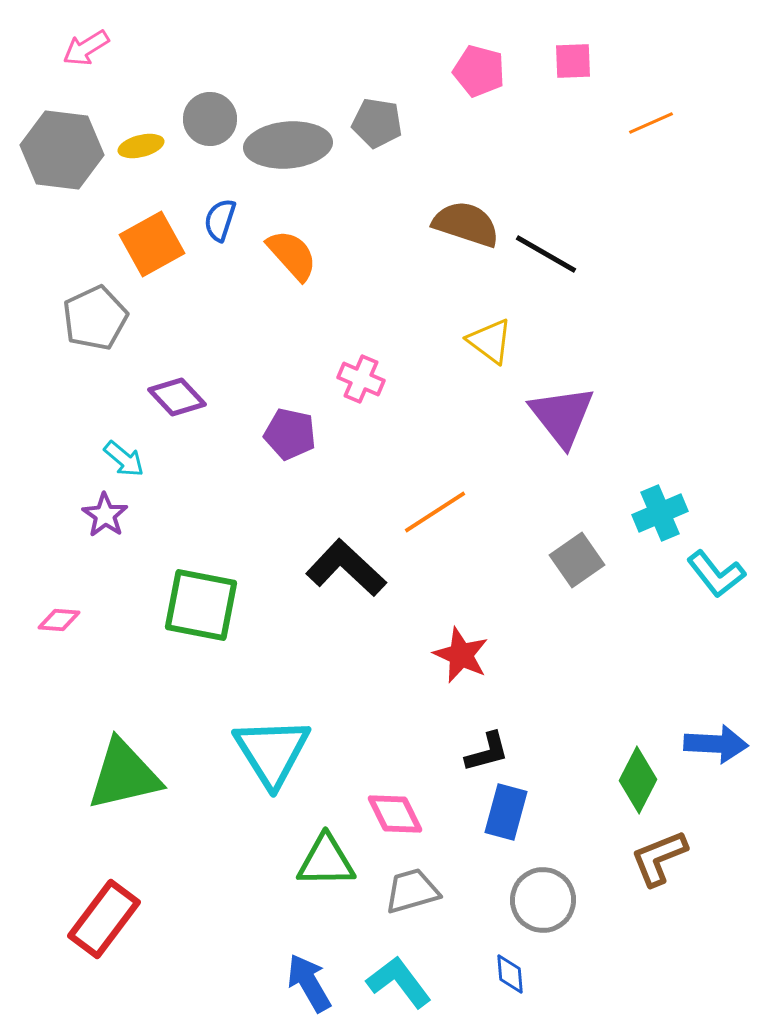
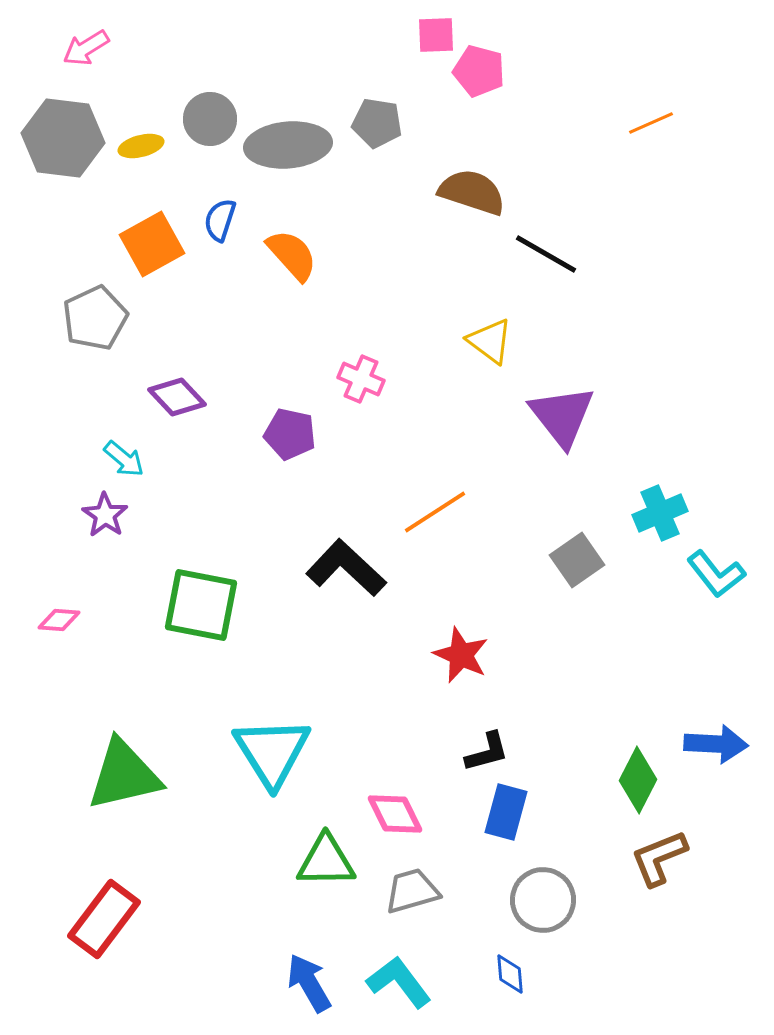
pink square at (573, 61): moved 137 px left, 26 px up
gray hexagon at (62, 150): moved 1 px right, 12 px up
brown semicircle at (466, 224): moved 6 px right, 32 px up
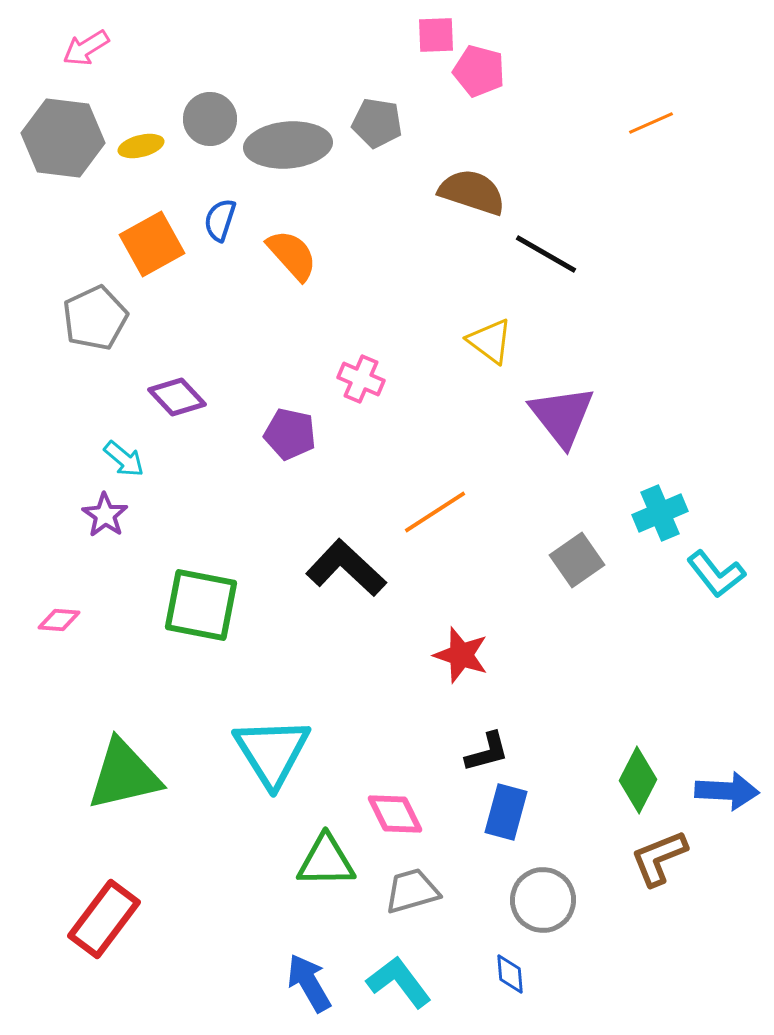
red star at (461, 655): rotated 6 degrees counterclockwise
blue arrow at (716, 744): moved 11 px right, 47 px down
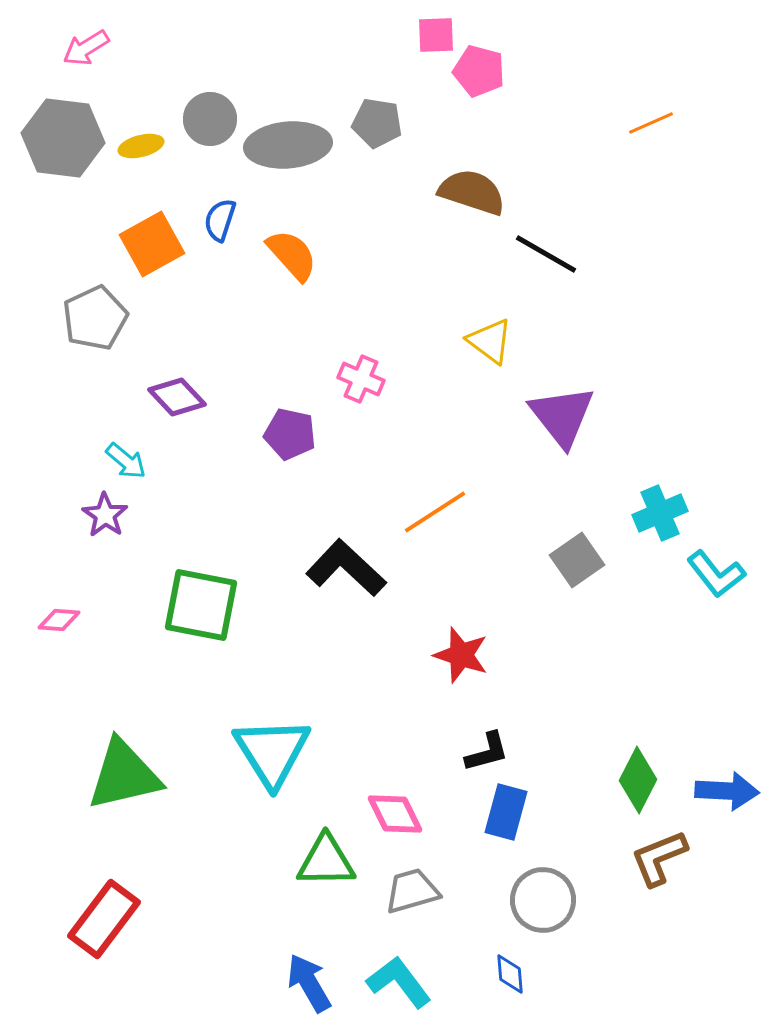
cyan arrow at (124, 459): moved 2 px right, 2 px down
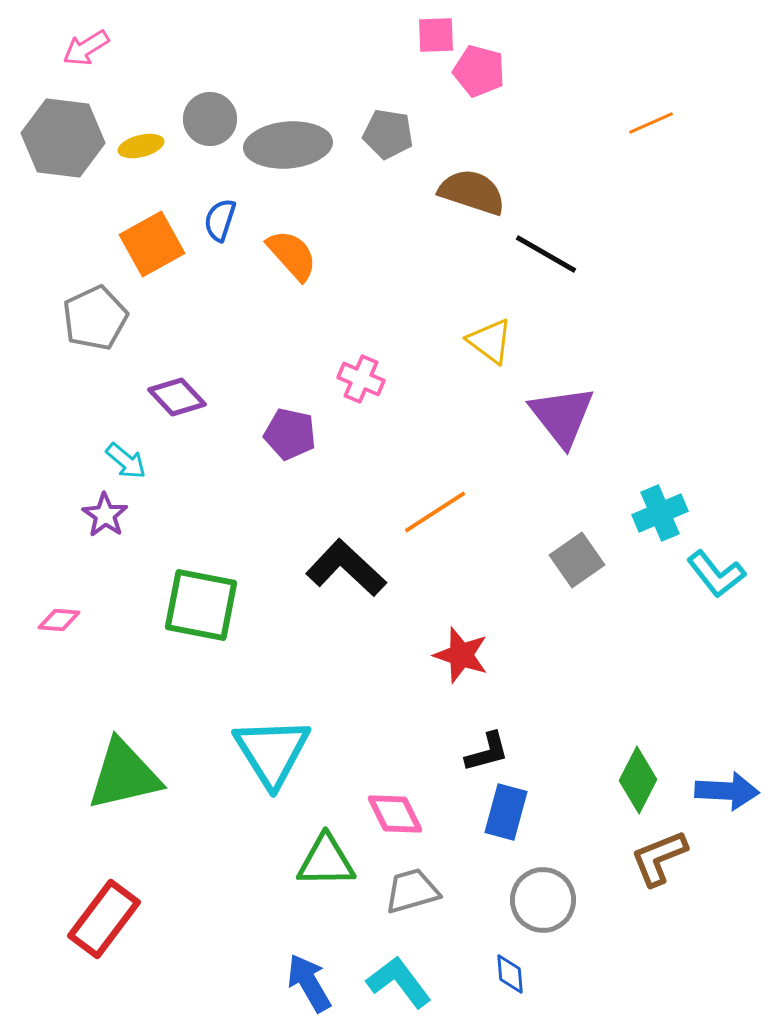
gray pentagon at (377, 123): moved 11 px right, 11 px down
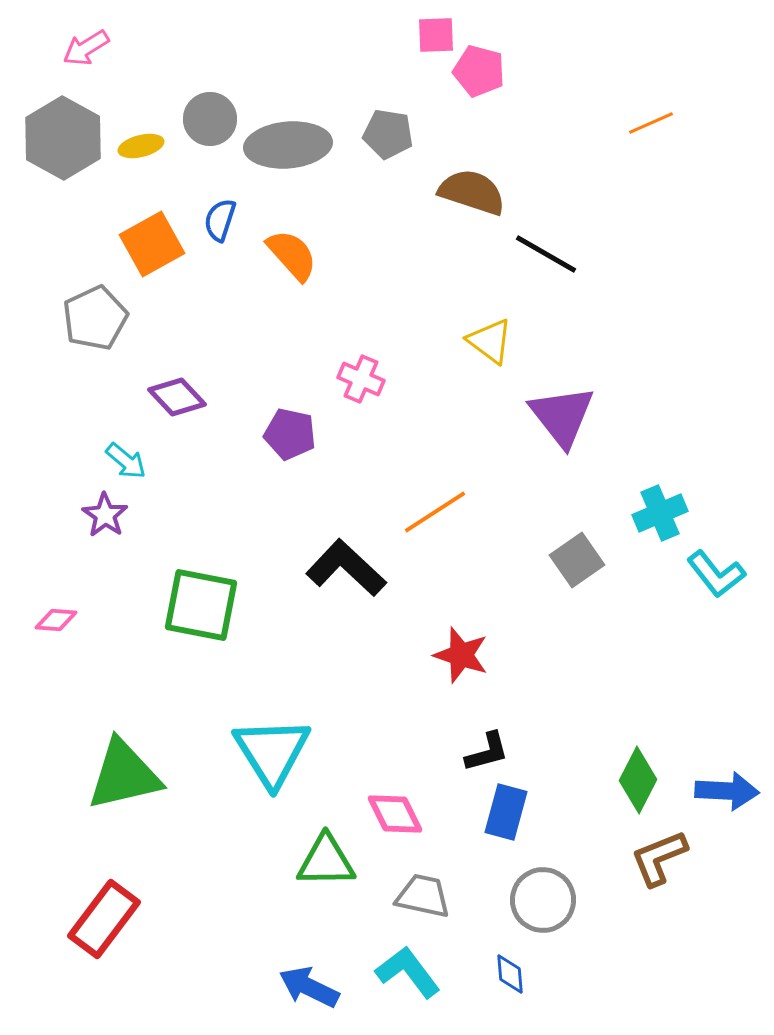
gray hexagon at (63, 138): rotated 22 degrees clockwise
pink diamond at (59, 620): moved 3 px left
gray trapezoid at (412, 891): moved 11 px right, 5 px down; rotated 28 degrees clockwise
cyan L-shape at (399, 982): moved 9 px right, 10 px up
blue arrow at (309, 983): moved 4 px down; rotated 34 degrees counterclockwise
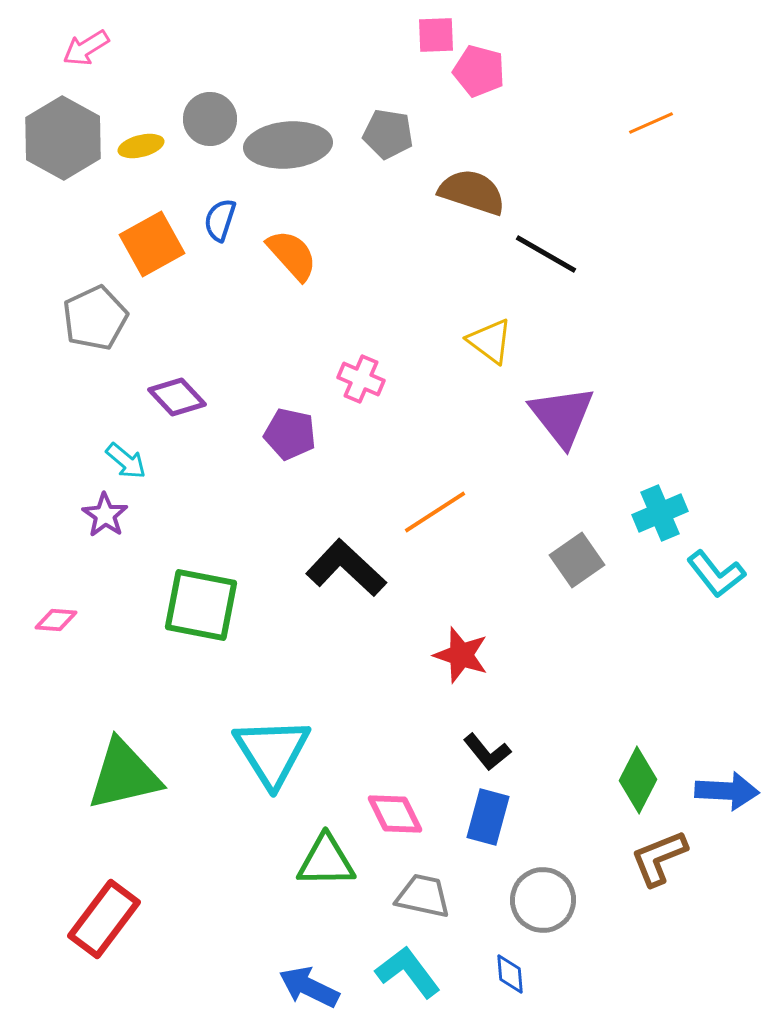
black L-shape at (487, 752): rotated 66 degrees clockwise
blue rectangle at (506, 812): moved 18 px left, 5 px down
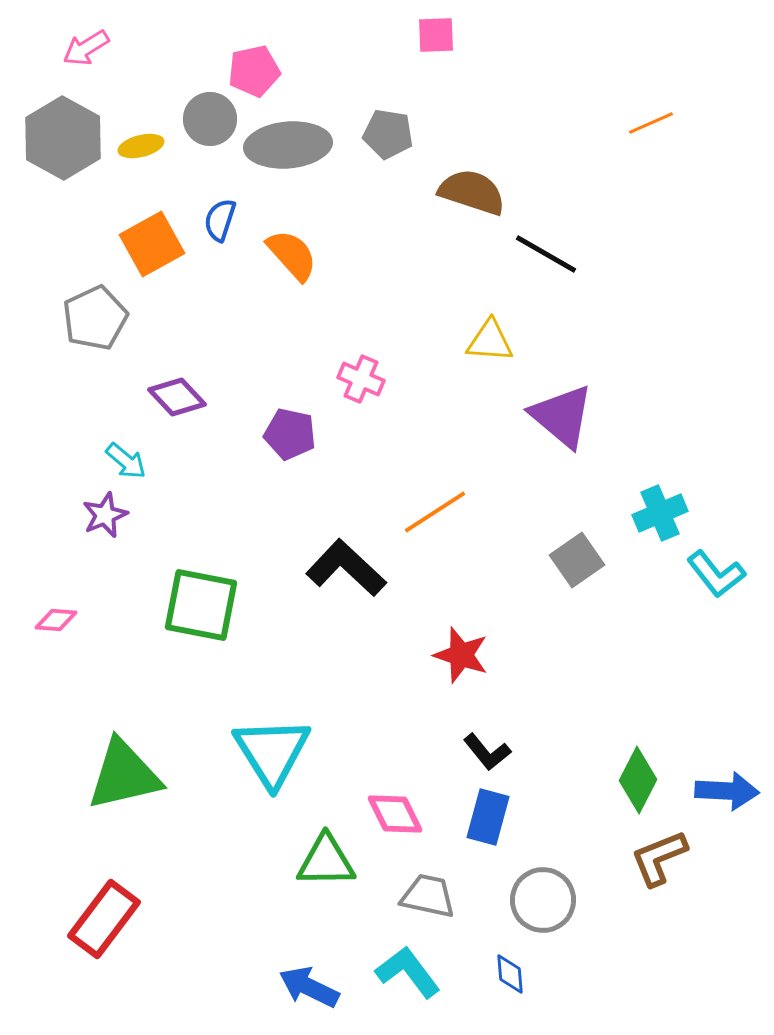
pink pentagon at (479, 71): moved 225 px left; rotated 27 degrees counterclockwise
yellow triangle at (490, 341): rotated 33 degrees counterclockwise
purple triangle at (562, 416): rotated 12 degrees counterclockwise
purple star at (105, 515): rotated 15 degrees clockwise
gray trapezoid at (423, 896): moved 5 px right
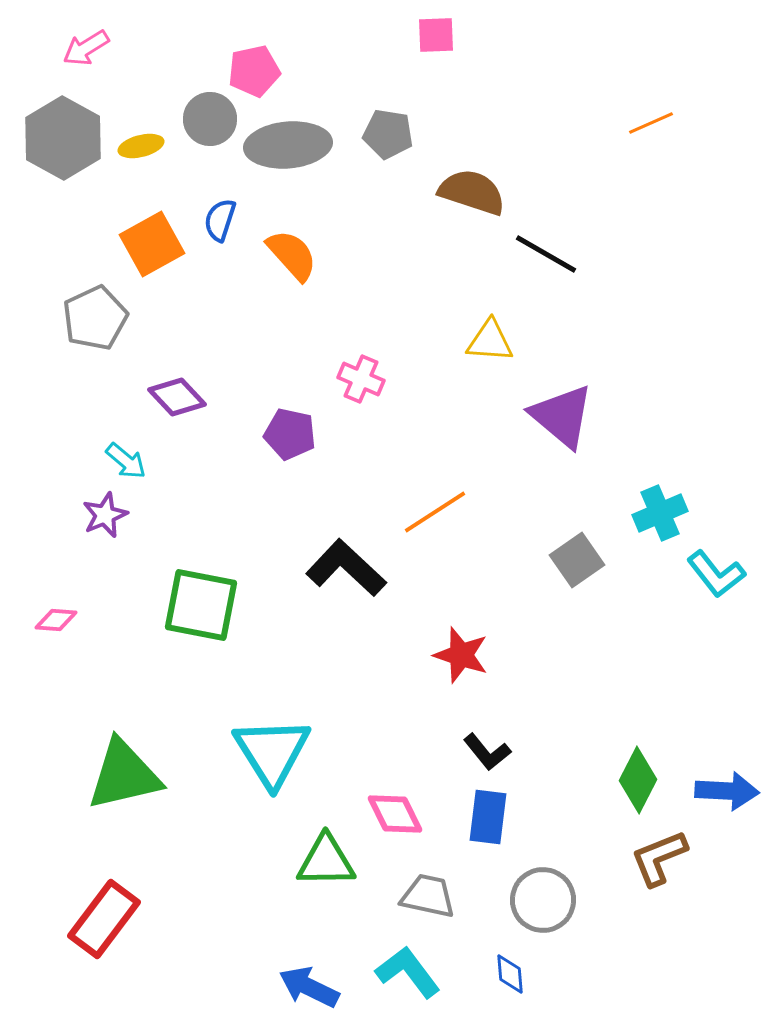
blue rectangle at (488, 817): rotated 8 degrees counterclockwise
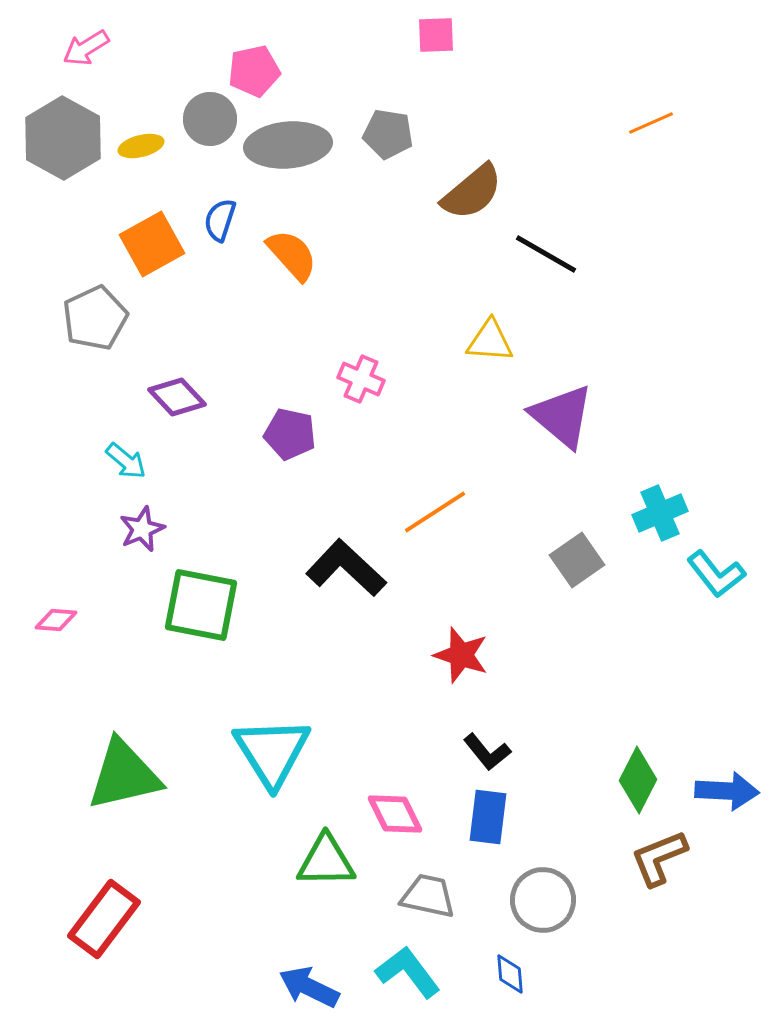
brown semicircle at (472, 192): rotated 122 degrees clockwise
purple star at (105, 515): moved 37 px right, 14 px down
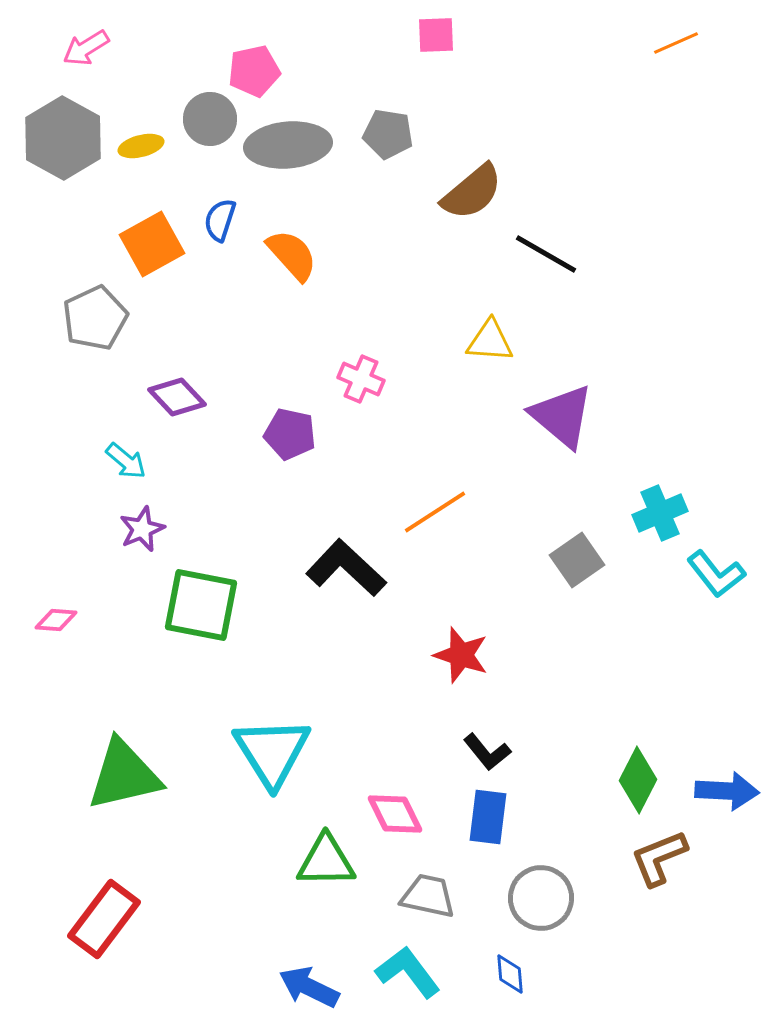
orange line at (651, 123): moved 25 px right, 80 px up
gray circle at (543, 900): moved 2 px left, 2 px up
